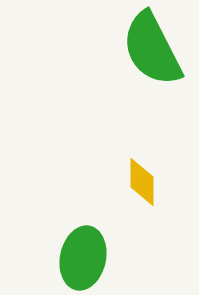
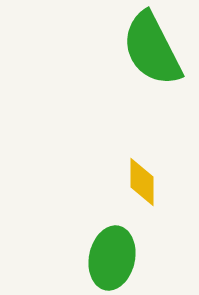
green ellipse: moved 29 px right
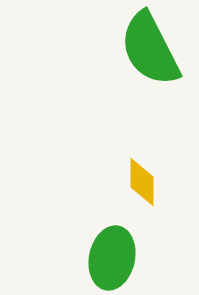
green semicircle: moved 2 px left
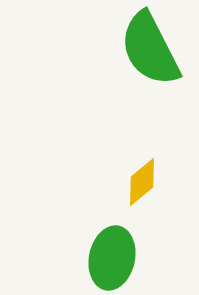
yellow diamond: rotated 51 degrees clockwise
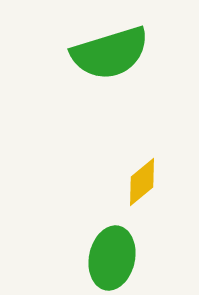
green semicircle: moved 40 px left, 4 px down; rotated 80 degrees counterclockwise
